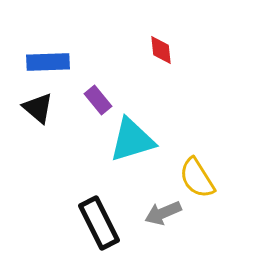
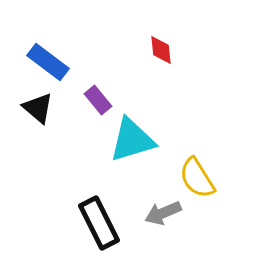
blue rectangle: rotated 39 degrees clockwise
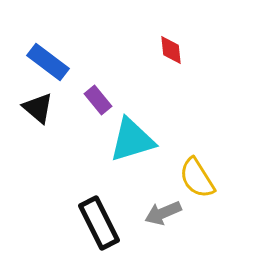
red diamond: moved 10 px right
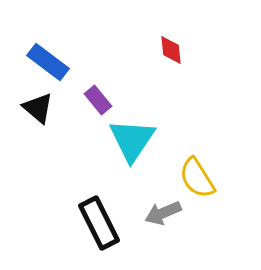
cyan triangle: rotated 39 degrees counterclockwise
